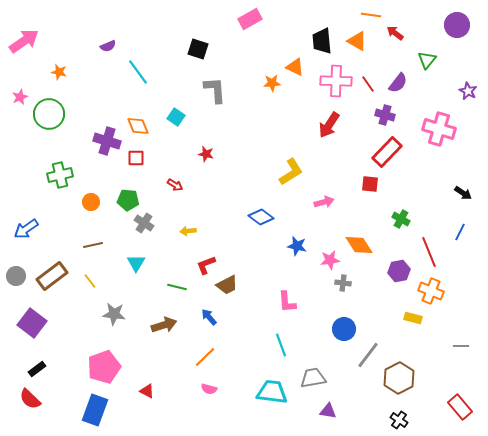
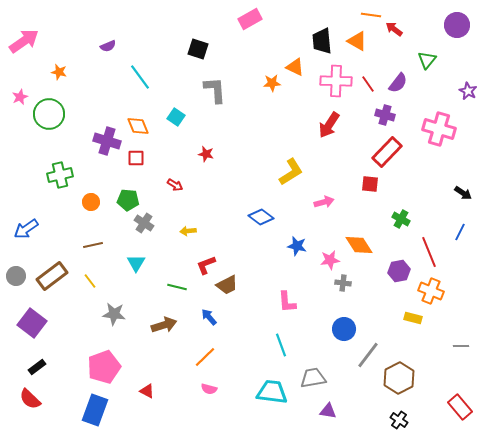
red arrow at (395, 33): moved 1 px left, 4 px up
cyan line at (138, 72): moved 2 px right, 5 px down
black rectangle at (37, 369): moved 2 px up
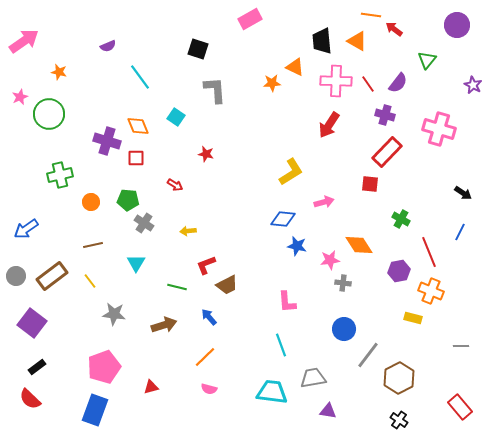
purple star at (468, 91): moved 5 px right, 6 px up
blue diamond at (261, 217): moved 22 px right, 2 px down; rotated 30 degrees counterclockwise
red triangle at (147, 391): moved 4 px right, 4 px up; rotated 42 degrees counterclockwise
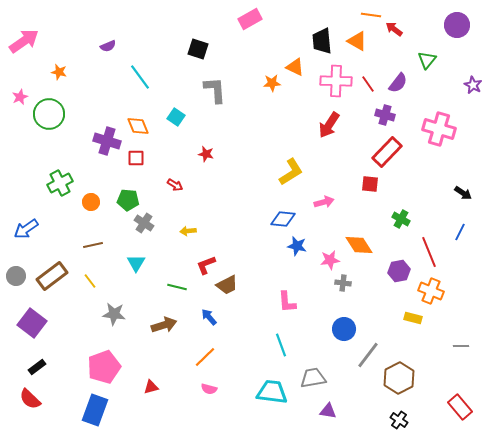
green cross at (60, 175): moved 8 px down; rotated 15 degrees counterclockwise
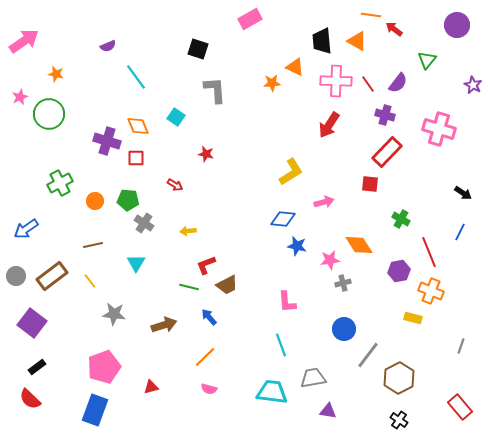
orange star at (59, 72): moved 3 px left, 2 px down
cyan line at (140, 77): moved 4 px left
orange circle at (91, 202): moved 4 px right, 1 px up
gray cross at (343, 283): rotated 21 degrees counterclockwise
green line at (177, 287): moved 12 px right
gray line at (461, 346): rotated 70 degrees counterclockwise
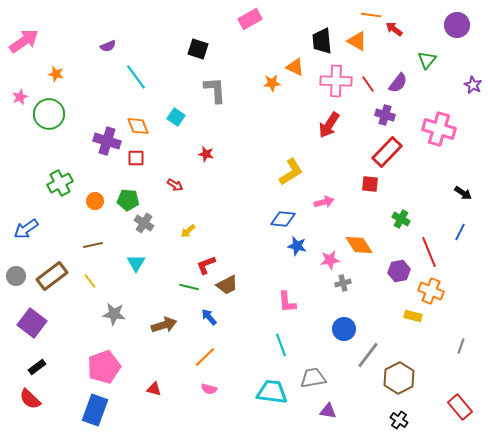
yellow arrow at (188, 231): rotated 35 degrees counterclockwise
yellow rectangle at (413, 318): moved 2 px up
red triangle at (151, 387): moved 3 px right, 2 px down; rotated 28 degrees clockwise
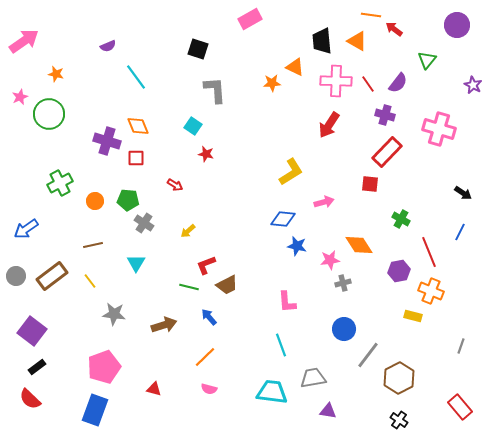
cyan square at (176, 117): moved 17 px right, 9 px down
purple square at (32, 323): moved 8 px down
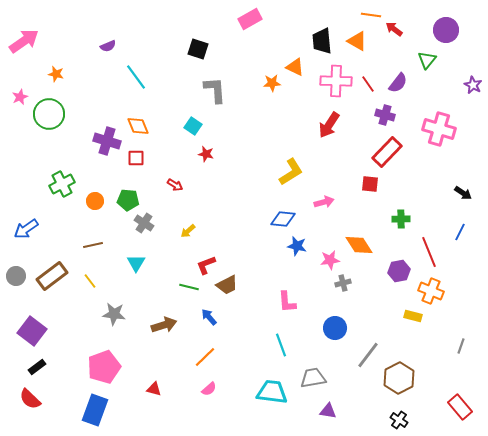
purple circle at (457, 25): moved 11 px left, 5 px down
green cross at (60, 183): moved 2 px right, 1 px down
green cross at (401, 219): rotated 30 degrees counterclockwise
blue circle at (344, 329): moved 9 px left, 1 px up
pink semicircle at (209, 389): rotated 56 degrees counterclockwise
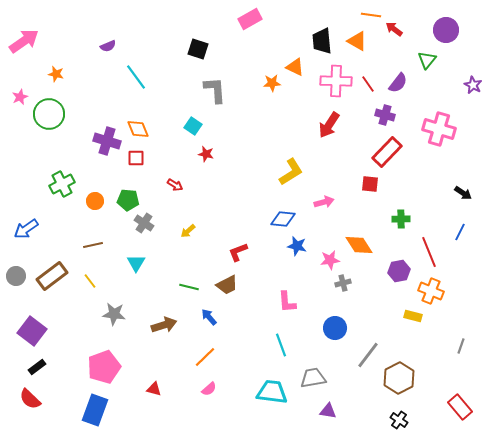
orange diamond at (138, 126): moved 3 px down
red L-shape at (206, 265): moved 32 px right, 13 px up
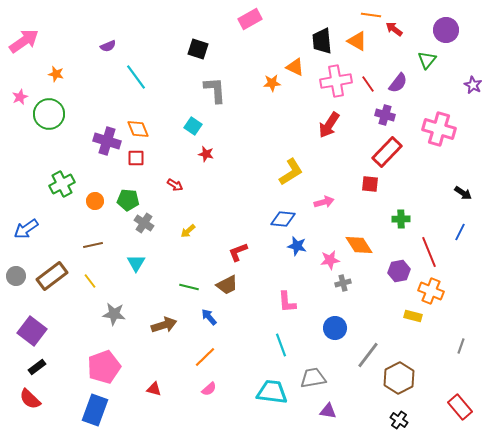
pink cross at (336, 81): rotated 12 degrees counterclockwise
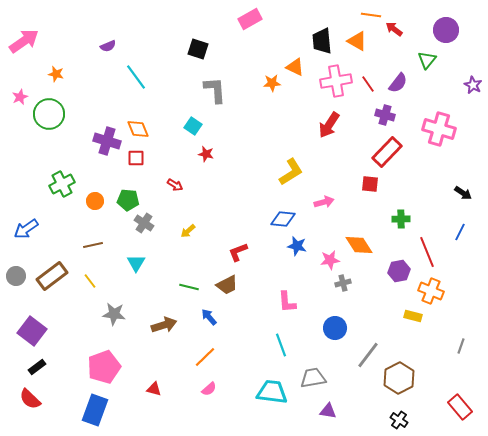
red line at (429, 252): moved 2 px left
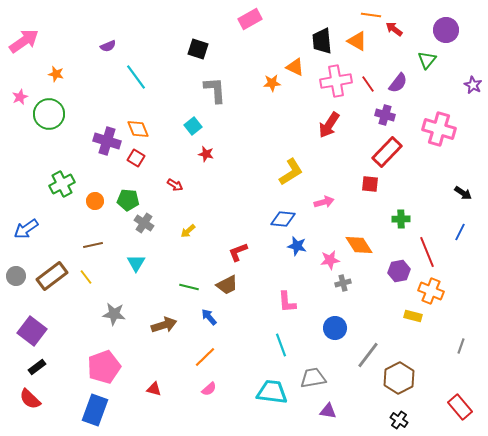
cyan square at (193, 126): rotated 18 degrees clockwise
red square at (136, 158): rotated 30 degrees clockwise
yellow line at (90, 281): moved 4 px left, 4 px up
